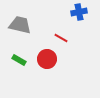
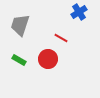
blue cross: rotated 21 degrees counterclockwise
gray trapezoid: rotated 85 degrees counterclockwise
red circle: moved 1 px right
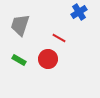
red line: moved 2 px left
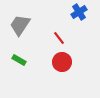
gray trapezoid: rotated 15 degrees clockwise
red line: rotated 24 degrees clockwise
red circle: moved 14 px right, 3 px down
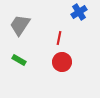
red line: rotated 48 degrees clockwise
